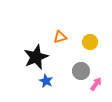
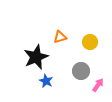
pink arrow: moved 2 px right, 1 px down
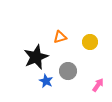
gray circle: moved 13 px left
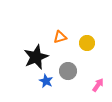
yellow circle: moved 3 px left, 1 px down
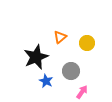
orange triangle: rotated 24 degrees counterclockwise
gray circle: moved 3 px right
pink arrow: moved 16 px left, 7 px down
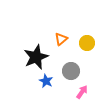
orange triangle: moved 1 px right, 2 px down
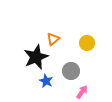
orange triangle: moved 8 px left
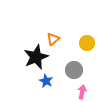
gray circle: moved 3 px right, 1 px up
pink arrow: rotated 24 degrees counterclockwise
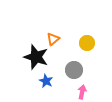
black star: rotated 30 degrees counterclockwise
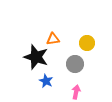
orange triangle: rotated 32 degrees clockwise
gray circle: moved 1 px right, 6 px up
pink arrow: moved 6 px left
